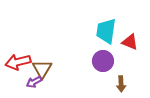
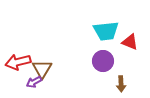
cyan trapezoid: rotated 104 degrees counterclockwise
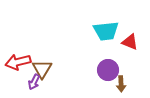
purple circle: moved 5 px right, 9 px down
purple arrow: rotated 35 degrees counterclockwise
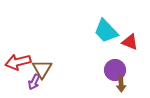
cyan trapezoid: rotated 52 degrees clockwise
purple circle: moved 7 px right
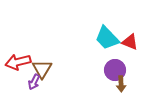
cyan trapezoid: moved 1 px right, 7 px down
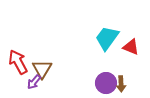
cyan trapezoid: rotated 80 degrees clockwise
red triangle: moved 1 px right, 5 px down
red arrow: rotated 75 degrees clockwise
purple circle: moved 9 px left, 13 px down
purple arrow: rotated 14 degrees clockwise
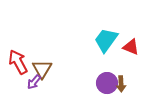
cyan trapezoid: moved 1 px left, 2 px down
purple circle: moved 1 px right
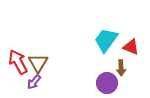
brown triangle: moved 4 px left, 6 px up
brown arrow: moved 16 px up
